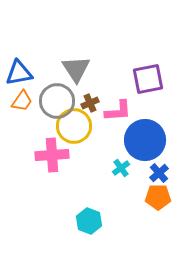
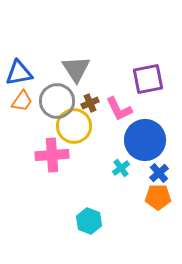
pink L-shape: moved 1 px right, 2 px up; rotated 68 degrees clockwise
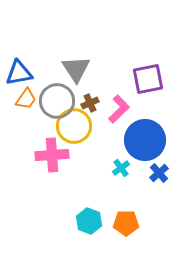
orange trapezoid: moved 4 px right, 2 px up
pink L-shape: rotated 108 degrees counterclockwise
orange pentagon: moved 32 px left, 26 px down
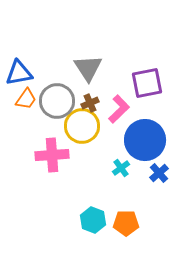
gray triangle: moved 12 px right, 1 px up
purple square: moved 1 px left, 4 px down
yellow circle: moved 8 px right
cyan hexagon: moved 4 px right, 1 px up
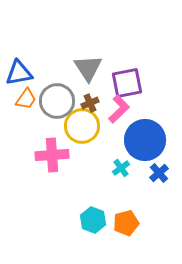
purple square: moved 20 px left
orange pentagon: rotated 15 degrees counterclockwise
